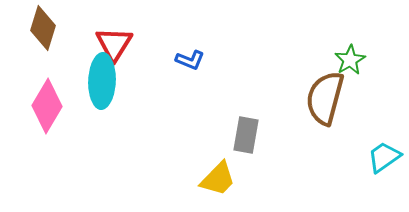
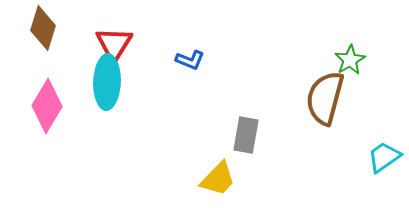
cyan ellipse: moved 5 px right, 1 px down
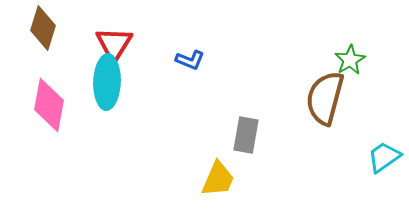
pink diamond: moved 2 px right, 1 px up; rotated 20 degrees counterclockwise
yellow trapezoid: rotated 21 degrees counterclockwise
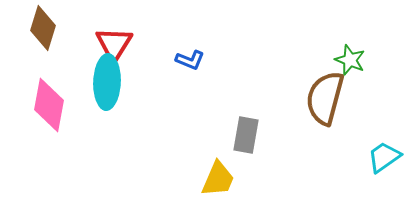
green star: rotated 20 degrees counterclockwise
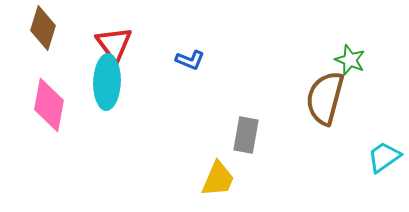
red triangle: rotated 9 degrees counterclockwise
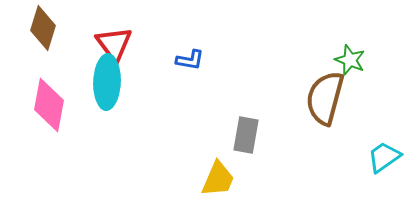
blue L-shape: rotated 12 degrees counterclockwise
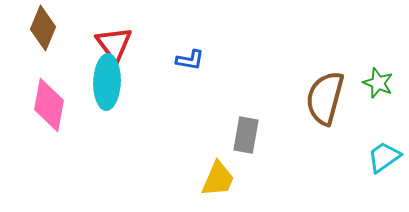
brown diamond: rotated 6 degrees clockwise
green star: moved 28 px right, 23 px down
